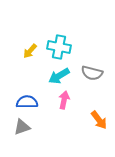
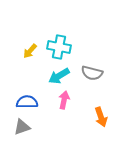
orange arrow: moved 2 px right, 3 px up; rotated 18 degrees clockwise
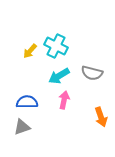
cyan cross: moved 3 px left, 1 px up; rotated 15 degrees clockwise
